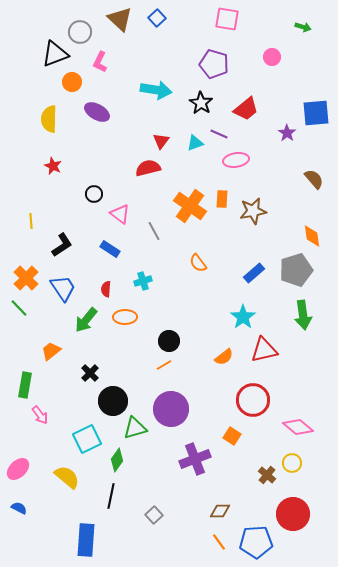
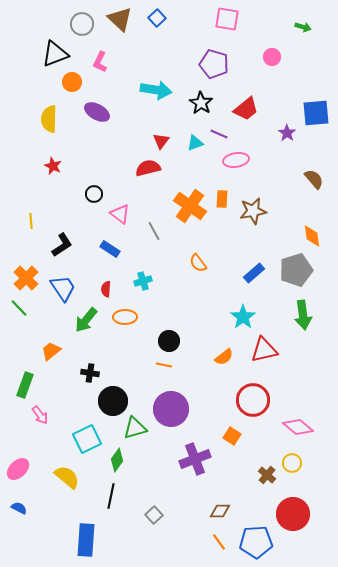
gray circle at (80, 32): moved 2 px right, 8 px up
orange line at (164, 365): rotated 42 degrees clockwise
black cross at (90, 373): rotated 36 degrees counterclockwise
green rectangle at (25, 385): rotated 10 degrees clockwise
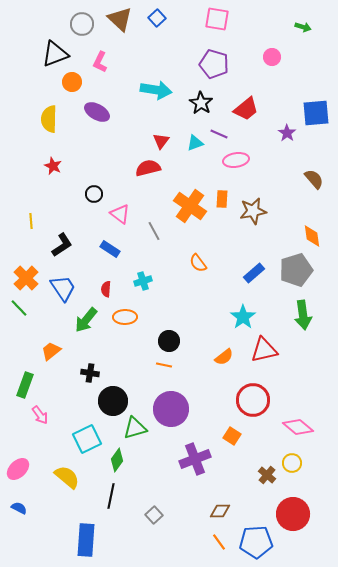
pink square at (227, 19): moved 10 px left
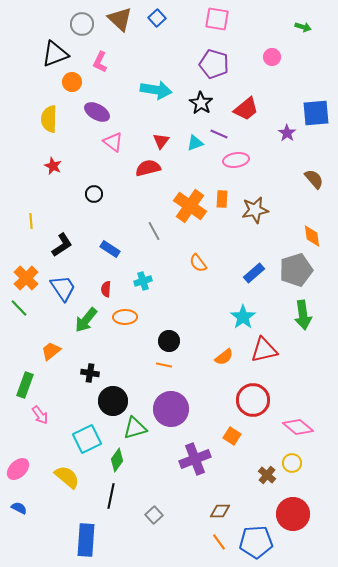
brown star at (253, 211): moved 2 px right, 1 px up
pink triangle at (120, 214): moved 7 px left, 72 px up
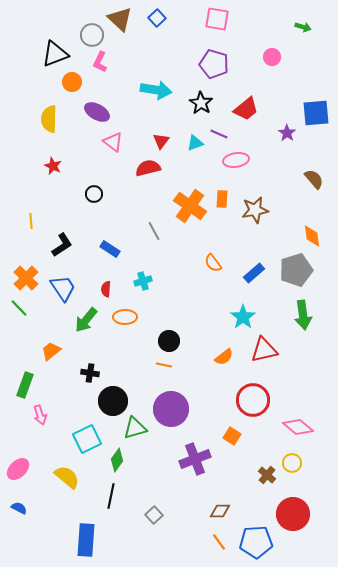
gray circle at (82, 24): moved 10 px right, 11 px down
orange semicircle at (198, 263): moved 15 px right
pink arrow at (40, 415): rotated 18 degrees clockwise
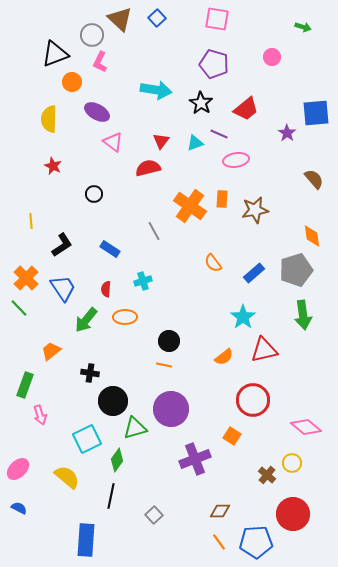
pink diamond at (298, 427): moved 8 px right
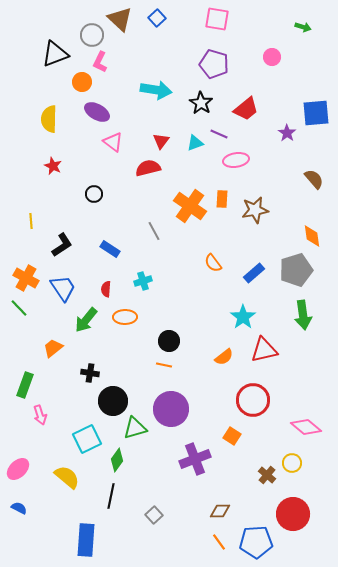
orange circle at (72, 82): moved 10 px right
orange cross at (26, 278): rotated 15 degrees counterclockwise
orange trapezoid at (51, 351): moved 2 px right, 3 px up
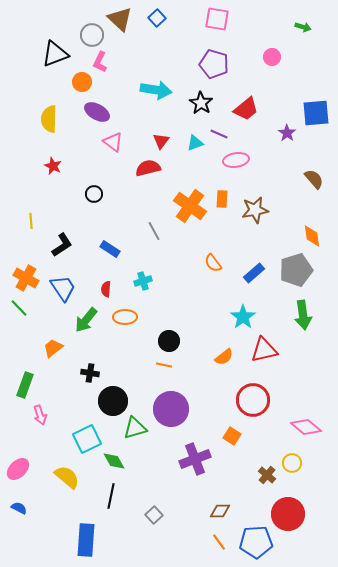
green diamond at (117, 460): moved 3 px left, 1 px down; rotated 65 degrees counterclockwise
red circle at (293, 514): moved 5 px left
